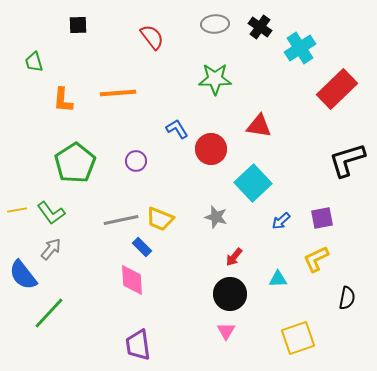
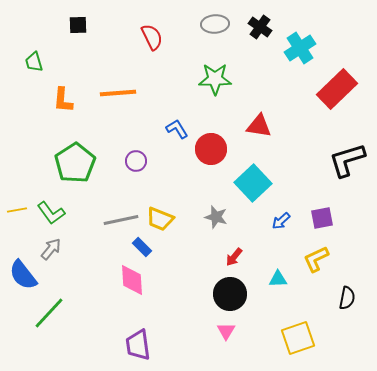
red semicircle: rotated 12 degrees clockwise
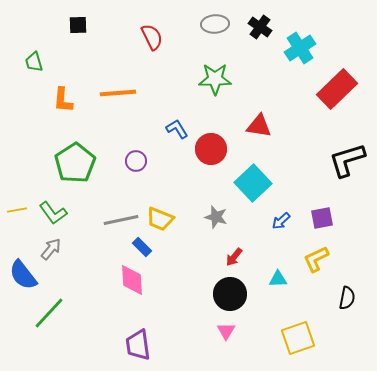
green L-shape: moved 2 px right
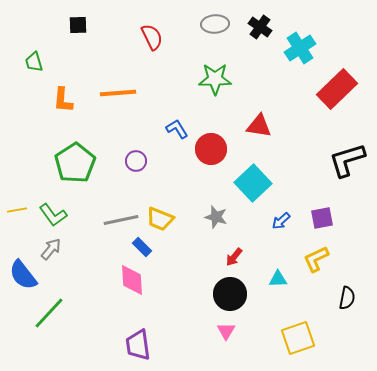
green L-shape: moved 2 px down
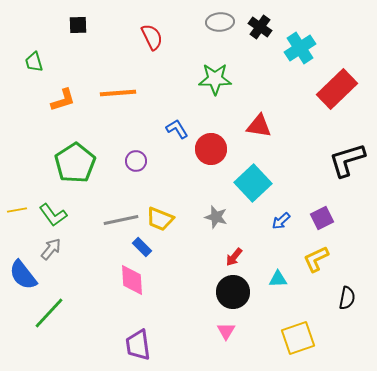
gray ellipse: moved 5 px right, 2 px up
orange L-shape: rotated 112 degrees counterclockwise
purple square: rotated 15 degrees counterclockwise
black circle: moved 3 px right, 2 px up
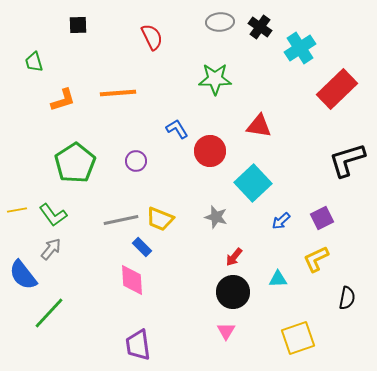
red circle: moved 1 px left, 2 px down
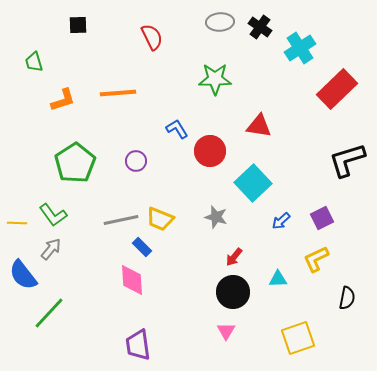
yellow line: moved 13 px down; rotated 12 degrees clockwise
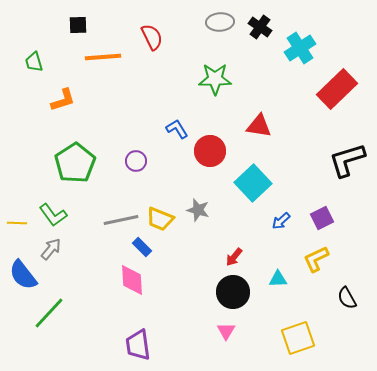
orange line: moved 15 px left, 36 px up
gray star: moved 18 px left, 7 px up
black semicircle: rotated 140 degrees clockwise
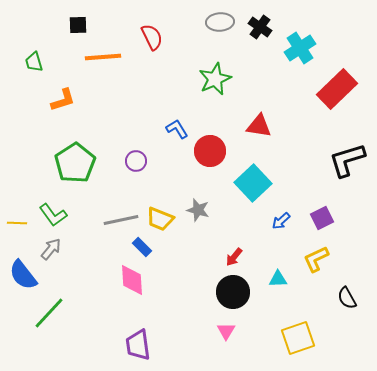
green star: rotated 24 degrees counterclockwise
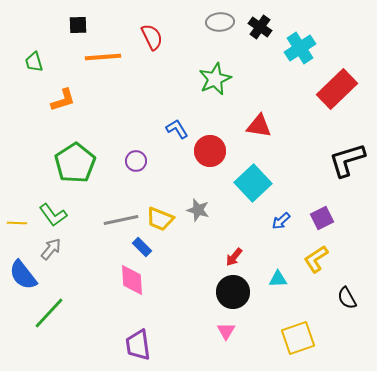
yellow L-shape: rotated 8 degrees counterclockwise
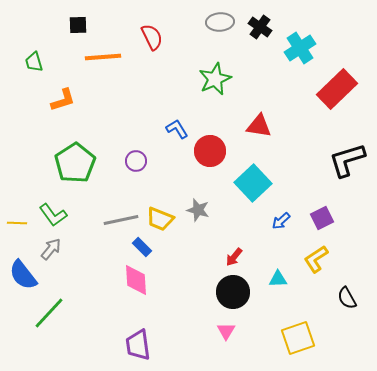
pink diamond: moved 4 px right
